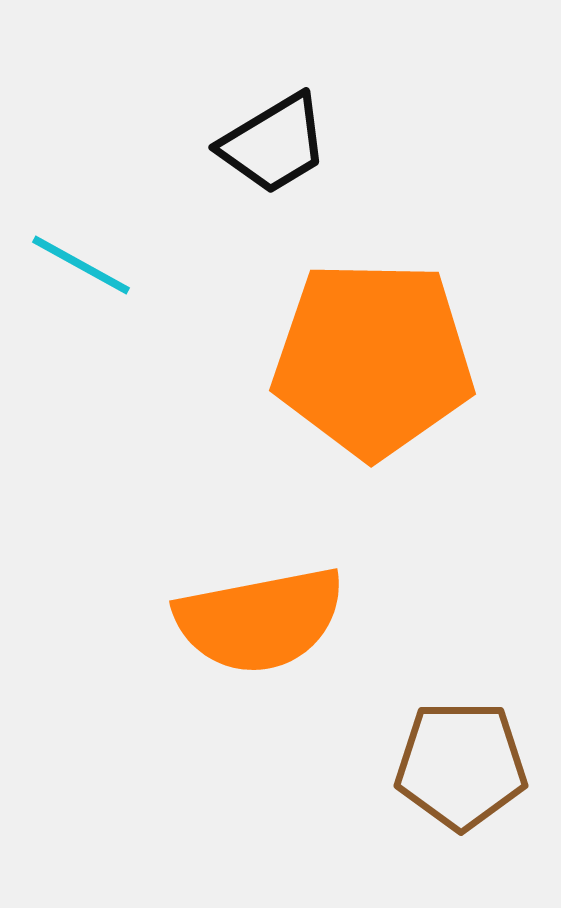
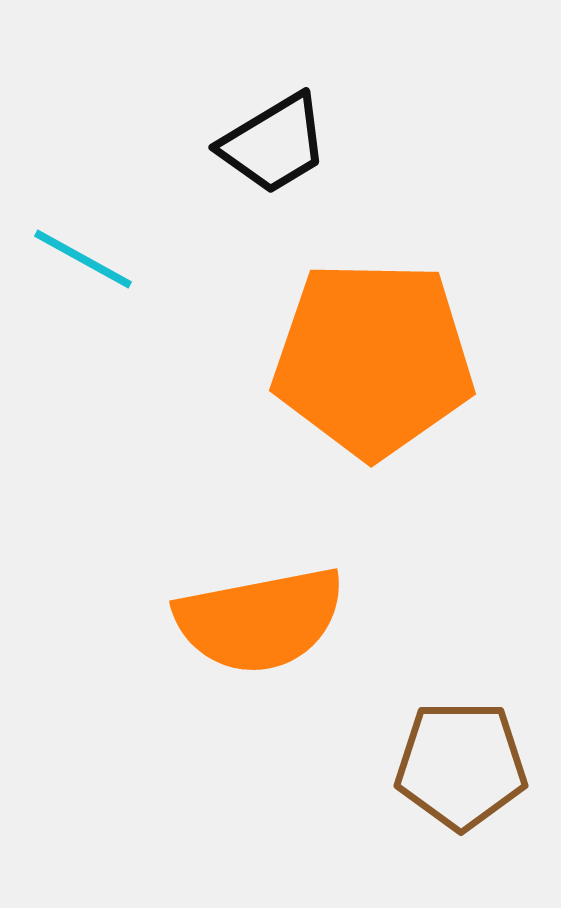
cyan line: moved 2 px right, 6 px up
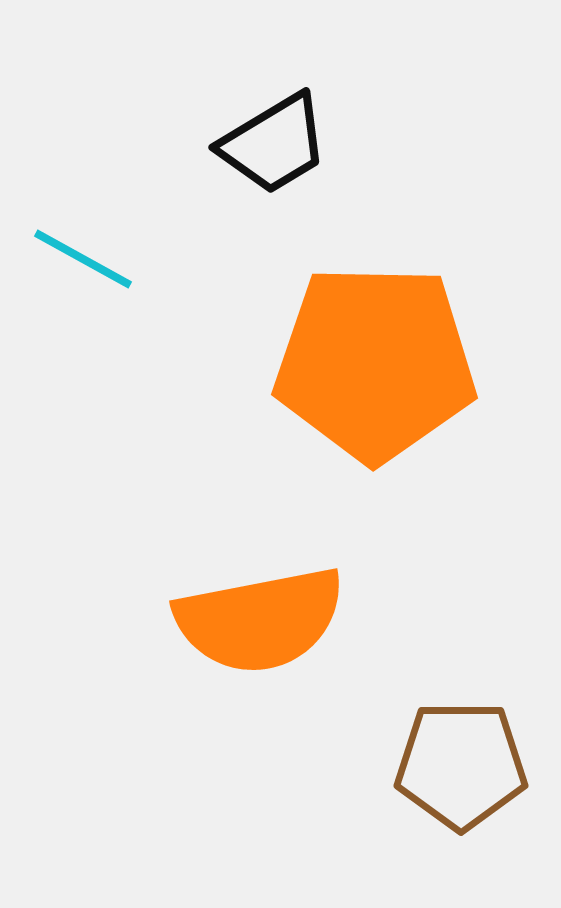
orange pentagon: moved 2 px right, 4 px down
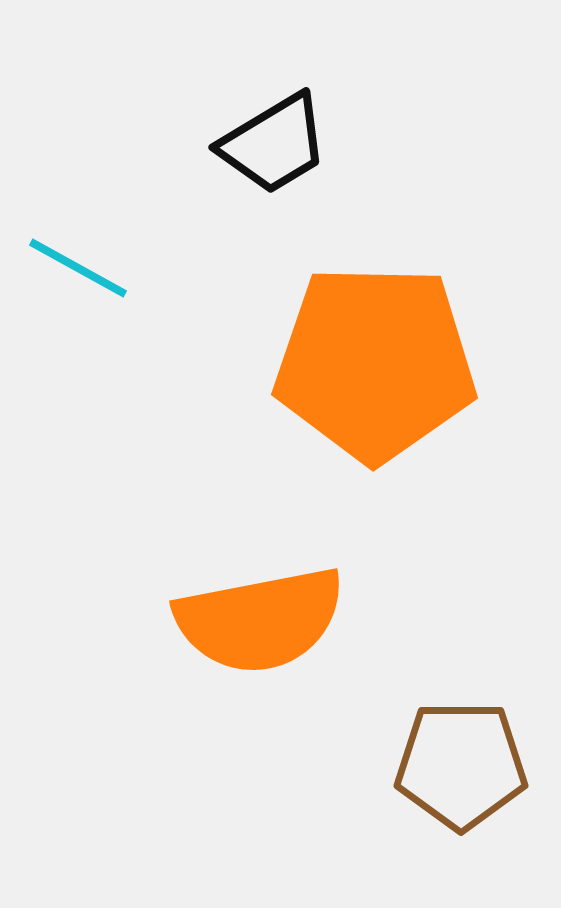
cyan line: moved 5 px left, 9 px down
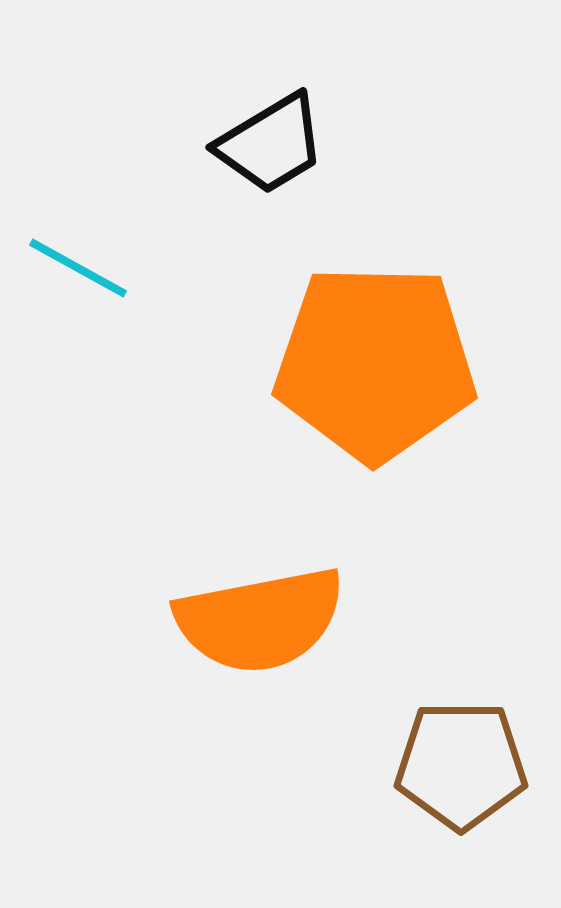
black trapezoid: moved 3 px left
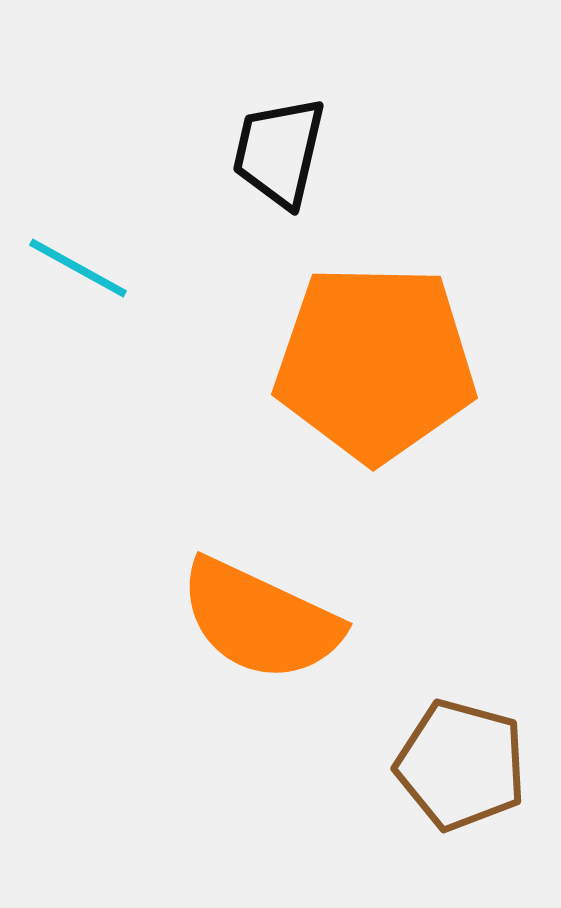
black trapezoid: moved 8 px right, 8 px down; rotated 134 degrees clockwise
orange semicircle: rotated 36 degrees clockwise
brown pentagon: rotated 15 degrees clockwise
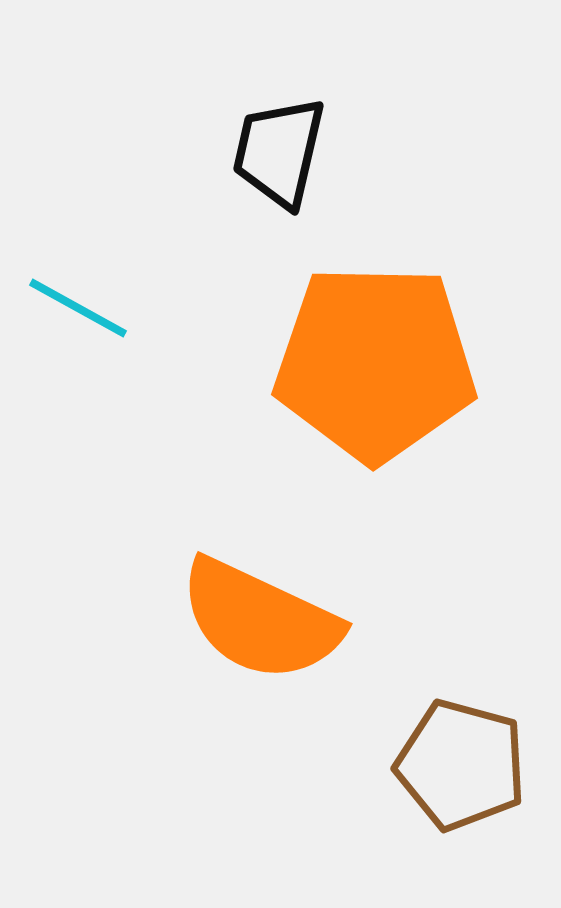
cyan line: moved 40 px down
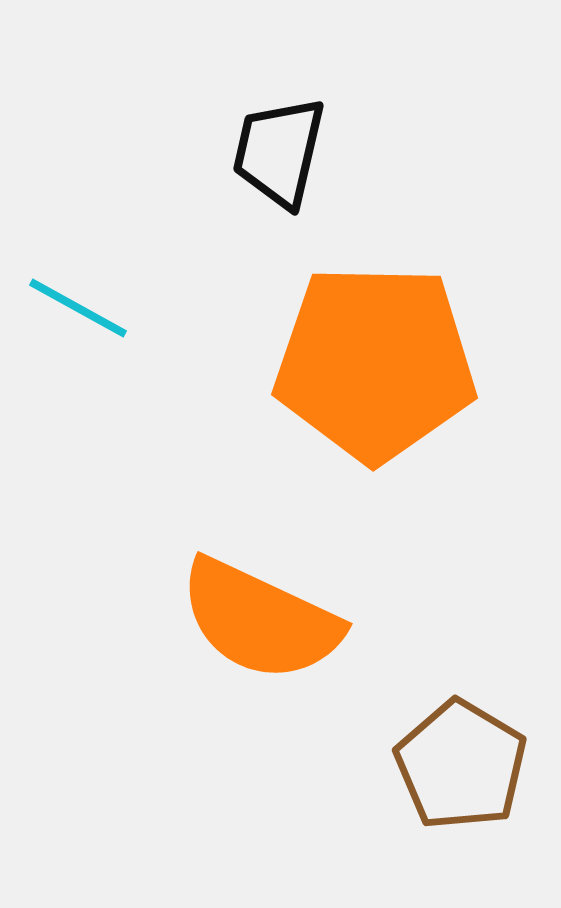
brown pentagon: rotated 16 degrees clockwise
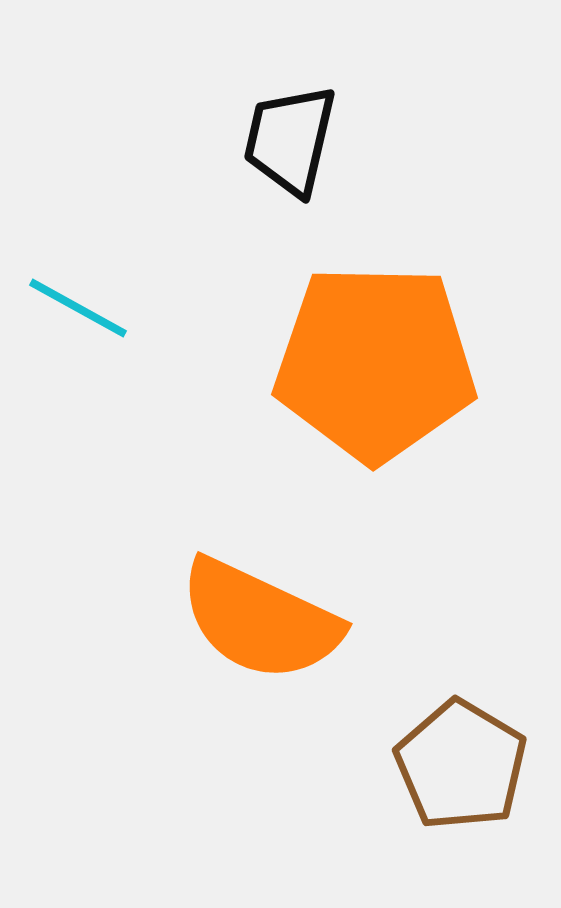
black trapezoid: moved 11 px right, 12 px up
